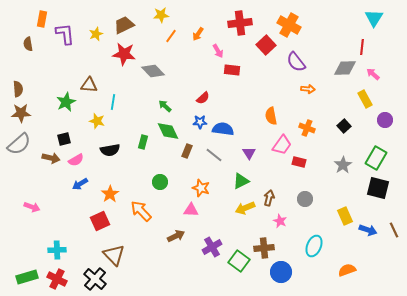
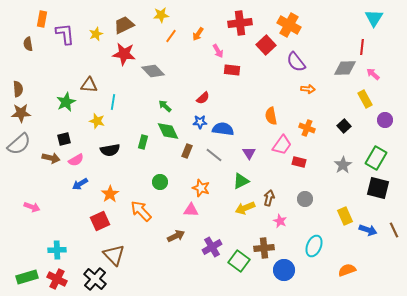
blue circle at (281, 272): moved 3 px right, 2 px up
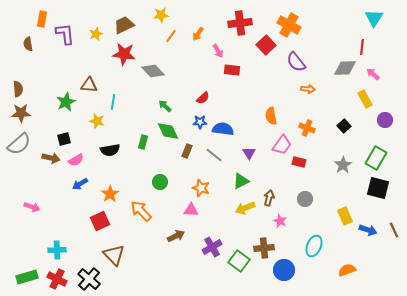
black cross at (95, 279): moved 6 px left
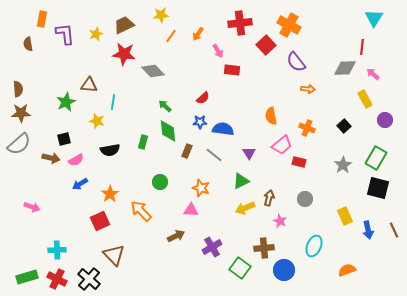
green diamond at (168, 131): rotated 20 degrees clockwise
pink trapezoid at (282, 145): rotated 15 degrees clockwise
blue arrow at (368, 230): rotated 60 degrees clockwise
green square at (239, 261): moved 1 px right, 7 px down
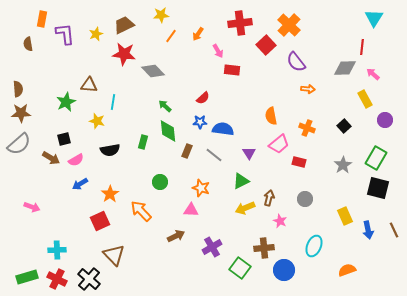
orange cross at (289, 25): rotated 15 degrees clockwise
pink trapezoid at (282, 145): moved 3 px left, 1 px up
brown arrow at (51, 158): rotated 18 degrees clockwise
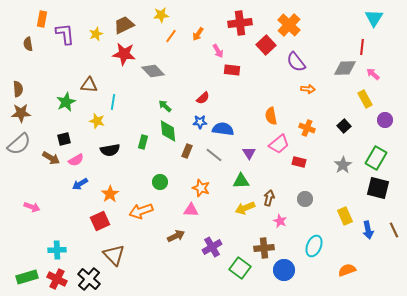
green triangle at (241, 181): rotated 24 degrees clockwise
orange arrow at (141, 211): rotated 65 degrees counterclockwise
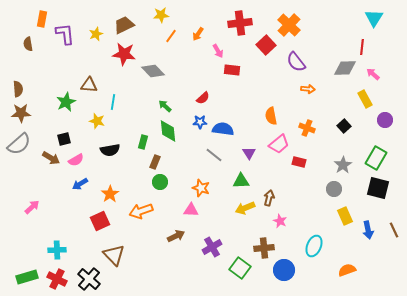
brown rectangle at (187, 151): moved 32 px left, 11 px down
gray circle at (305, 199): moved 29 px right, 10 px up
pink arrow at (32, 207): rotated 63 degrees counterclockwise
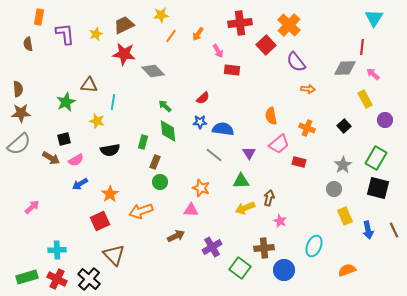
orange rectangle at (42, 19): moved 3 px left, 2 px up
